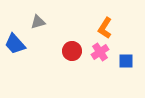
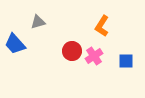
orange L-shape: moved 3 px left, 2 px up
pink cross: moved 6 px left, 4 px down
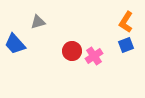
orange L-shape: moved 24 px right, 4 px up
blue square: moved 16 px up; rotated 21 degrees counterclockwise
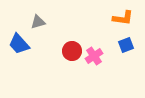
orange L-shape: moved 3 px left, 4 px up; rotated 115 degrees counterclockwise
blue trapezoid: moved 4 px right
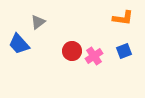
gray triangle: rotated 21 degrees counterclockwise
blue square: moved 2 px left, 6 px down
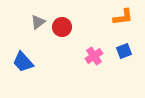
orange L-shape: moved 1 px up; rotated 15 degrees counterclockwise
blue trapezoid: moved 4 px right, 18 px down
red circle: moved 10 px left, 24 px up
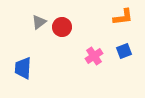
gray triangle: moved 1 px right
blue trapezoid: moved 6 px down; rotated 45 degrees clockwise
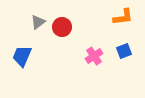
gray triangle: moved 1 px left
blue trapezoid: moved 1 px left, 12 px up; rotated 20 degrees clockwise
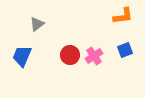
orange L-shape: moved 1 px up
gray triangle: moved 1 px left, 2 px down
red circle: moved 8 px right, 28 px down
blue square: moved 1 px right, 1 px up
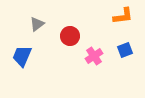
red circle: moved 19 px up
